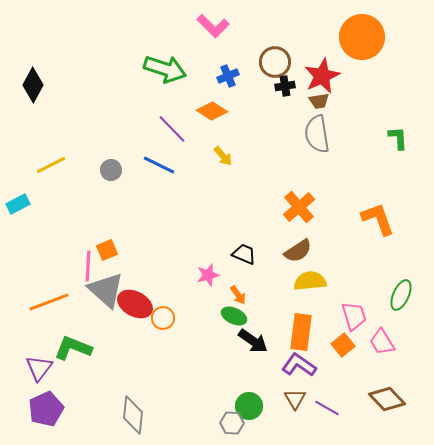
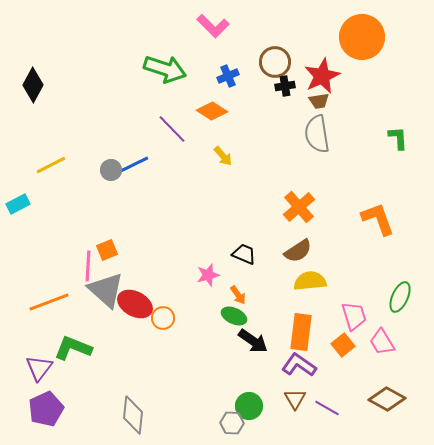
blue line at (159, 165): moved 26 px left; rotated 52 degrees counterclockwise
green ellipse at (401, 295): moved 1 px left, 2 px down
brown diamond at (387, 399): rotated 18 degrees counterclockwise
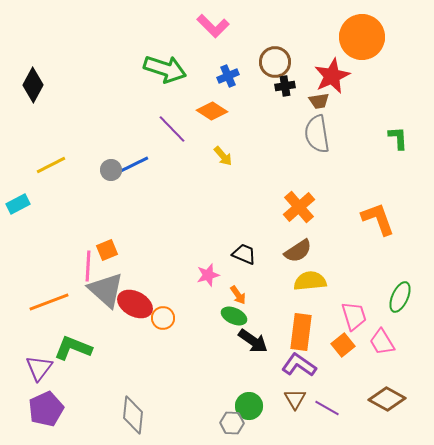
red star at (322, 76): moved 10 px right
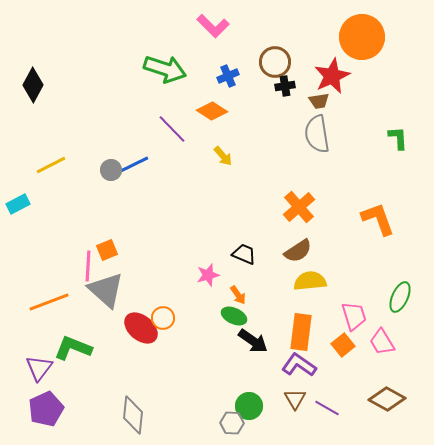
red ellipse at (135, 304): moved 6 px right, 24 px down; rotated 12 degrees clockwise
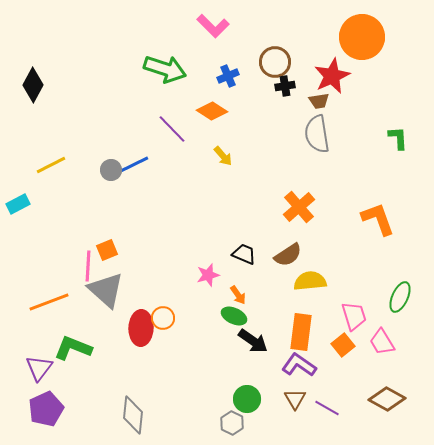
brown semicircle at (298, 251): moved 10 px left, 4 px down
red ellipse at (141, 328): rotated 52 degrees clockwise
green circle at (249, 406): moved 2 px left, 7 px up
gray hexagon at (232, 423): rotated 25 degrees clockwise
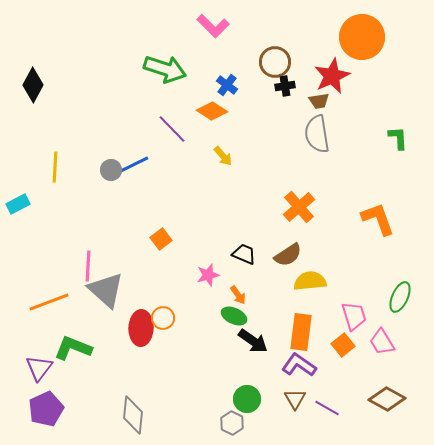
blue cross at (228, 76): moved 1 px left, 9 px down; rotated 30 degrees counterclockwise
yellow line at (51, 165): moved 4 px right, 2 px down; rotated 60 degrees counterclockwise
orange square at (107, 250): moved 54 px right, 11 px up; rotated 15 degrees counterclockwise
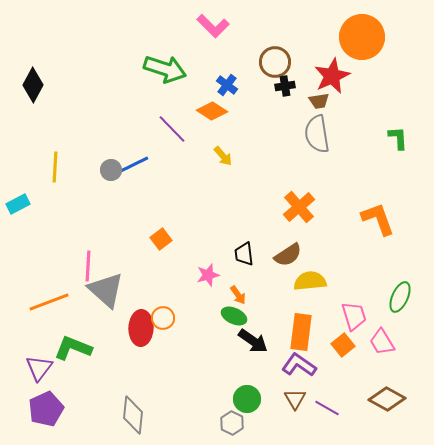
black trapezoid at (244, 254): rotated 120 degrees counterclockwise
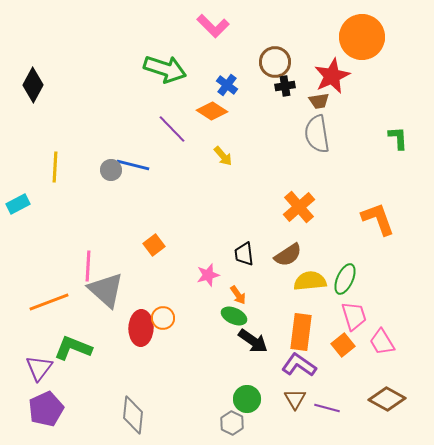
blue line at (133, 165): rotated 40 degrees clockwise
orange square at (161, 239): moved 7 px left, 6 px down
green ellipse at (400, 297): moved 55 px left, 18 px up
purple line at (327, 408): rotated 15 degrees counterclockwise
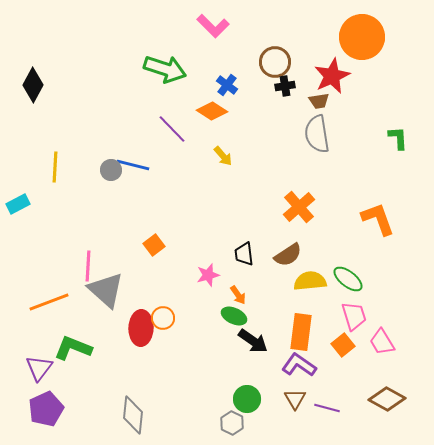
green ellipse at (345, 279): moved 3 px right; rotated 76 degrees counterclockwise
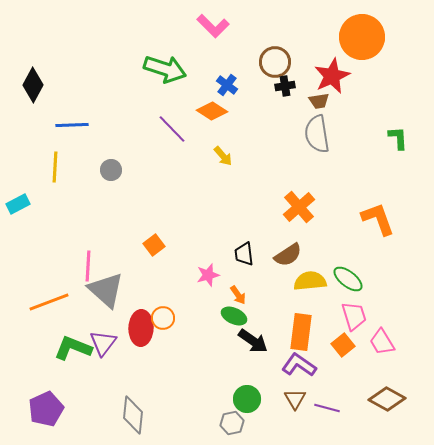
blue line at (133, 165): moved 61 px left, 40 px up; rotated 16 degrees counterclockwise
purple triangle at (39, 368): moved 64 px right, 25 px up
gray hexagon at (232, 423): rotated 20 degrees clockwise
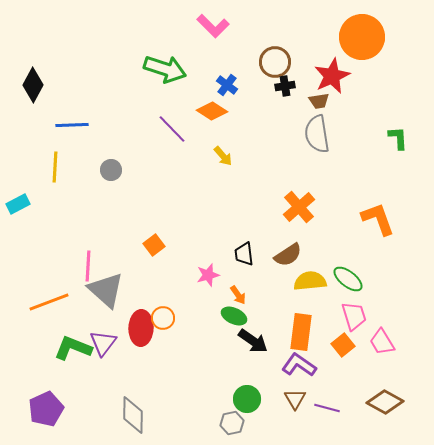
brown diamond at (387, 399): moved 2 px left, 3 px down
gray diamond at (133, 415): rotated 6 degrees counterclockwise
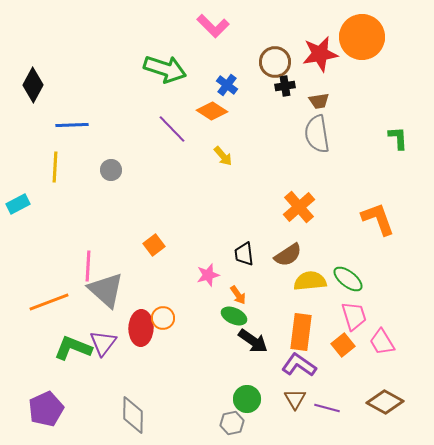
red star at (332, 76): moved 12 px left, 22 px up; rotated 15 degrees clockwise
